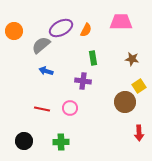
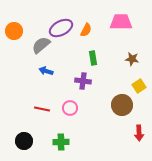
brown circle: moved 3 px left, 3 px down
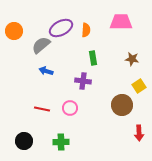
orange semicircle: rotated 24 degrees counterclockwise
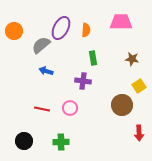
purple ellipse: rotated 35 degrees counterclockwise
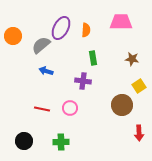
orange circle: moved 1 px left, 5 px down
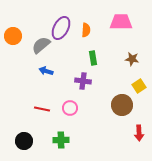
green cross: moved 2 px up
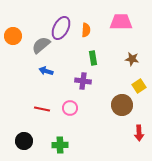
green cross: moved 1 px left, 5 px down
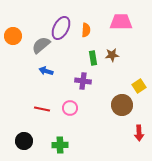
brown star: moved 20 px left, 4 px up; rotated 16 degrees counterclockwise
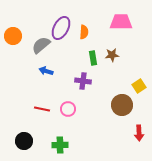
orange semicircle: moved 2 px left, 2 px down
pink circle: moved 2 px left, 1 px down
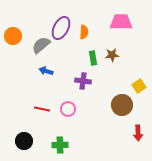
red arrow: moved 1 px left
